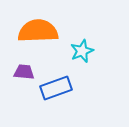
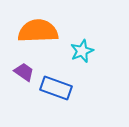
purple trapezoid: rotated 30 degrees clockwise
blue rectangle: rotated 40 degrees clockwise
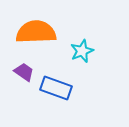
orange semicircle: moved 2 px left, 1 px down
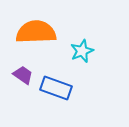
purple trapezoid: moved 1 px left, 3 px down
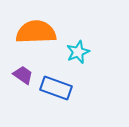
cyan star: moved 4 px left, 1 px down
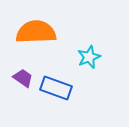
cyan star: moved 11 px right, 5 px down
purple trapezoid: moved 3 px down
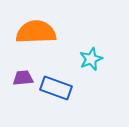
cyan star: moved 2 px right, 2 px down
purple trapezoid: rotated 40 degrees counterclockwise
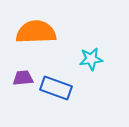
cyan star: rotated 15 degrees clockwise
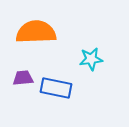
blue rectangle: rotated 8 degrees counterclockwise
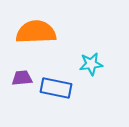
cyan star: moved 5 px down
purple trapezoid: moved 1 px left
